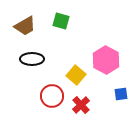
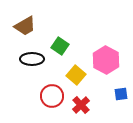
green square: moved 1 px left, 25 px down; rotated 18 degrees clockwise
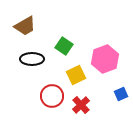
green square: moved 4 px right
pink hexagon: moved 1 px left, 1 px up; rotated 12 degrees clockwise
yellow square: rotated 24 degrees clockwise
blue square: rotated 16 degrees counterclockwise
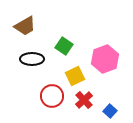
yellow square: moved 1 px left, 1 px down
blue square: moved 11 px left, 17 px down; rotated 24 degrees counterclockwise
red cross: moved 3 px right, 5 px up
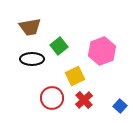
brown trapezoid: moved 5 px right, 1 px down; rotated 20 degrees clockwise
green square: moved 5 px left; rotated 18 degrees clockwise
pink hexagon: moved 3 px left, 8 px up
red circle: moved 2 px down
blue square: moved 10 px right, 5 px up
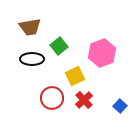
pink hexagon: moved 2 px down
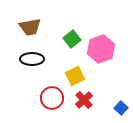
green square: moved 13 px right, 7 px up
pink hexagon: moved 1 px left, 4 px up
blue square: moved 1 px right, 2 px down
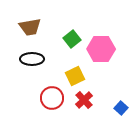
pink hexagon: rotated 20 degrees clockwise
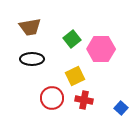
red cross: rotated 36 degrees counterclockwise
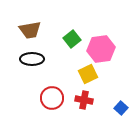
brown trapezoid: moved 3 px down
pink hexagon: rotated 8 degrees counterclockwise
yellow square: moved 13 px right, 2 px up
